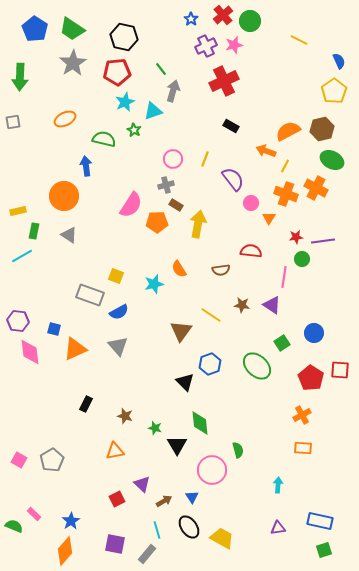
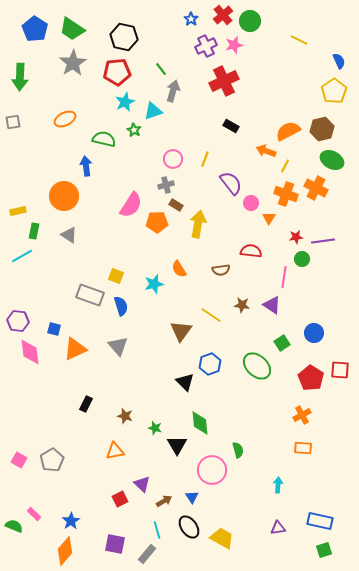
purple semicircle at (233, 179): moved 2 px left, 4 px down
blue semicircle at (119, 312): moved 2 px right, 6 px up; rotated 78 degrees counterclockwise
red square at (117, 499): moved 3 px right
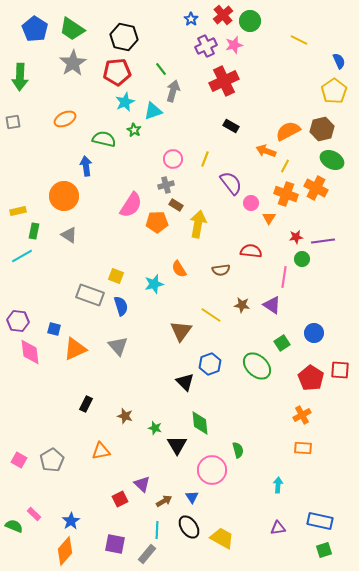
orange triangle at (115, 451): moved 14 px left
cyan line at (157, 530): rotated 18 degrees clockwise
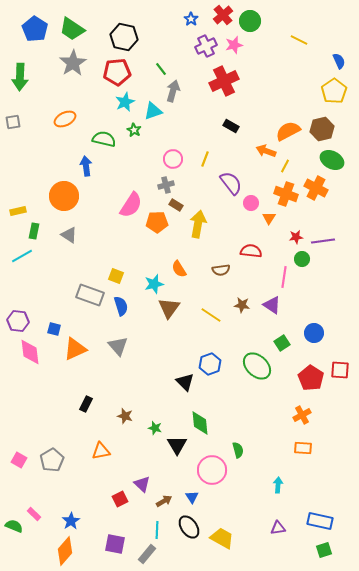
brown triangle at (181, 331): moved 12 px left, 23 px up
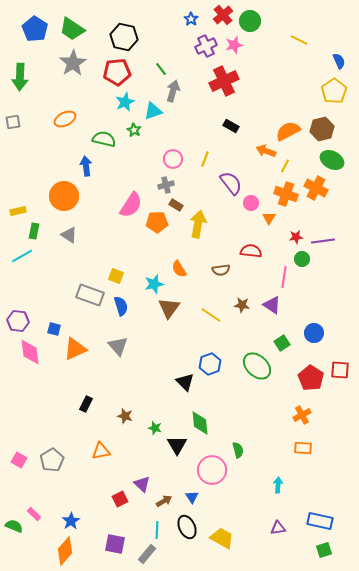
black ellipse at (189, 527): moved 2 px left; rotated 10 degrees clockwise
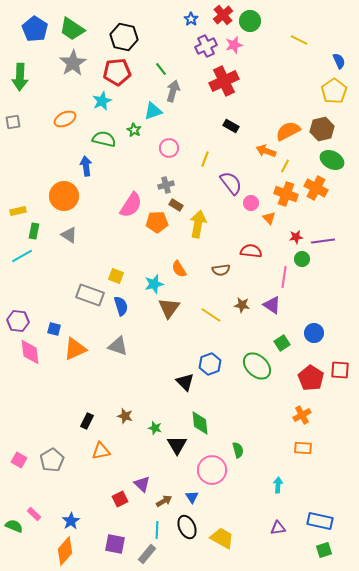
cyan star at (125, 102): moved 23 px left, 1 px up
pink circle at (173, 159): moved 4 px left, 11 px up
orange triangle at (269, 218): rotated 16 degrees counterclockwise
gray triangle at (118, 346): rotated 30 degrees counterclockwise
black rectangle at (86, 404): moved 1 px right, 17 px down
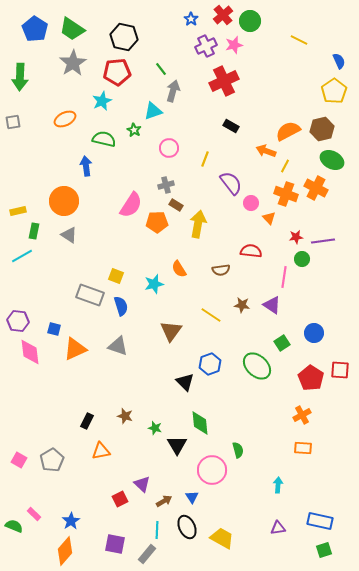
orange circle at (64, 196): moved 5 px down
brown triangle at (169, 308): moved 2 px right, 23 px down
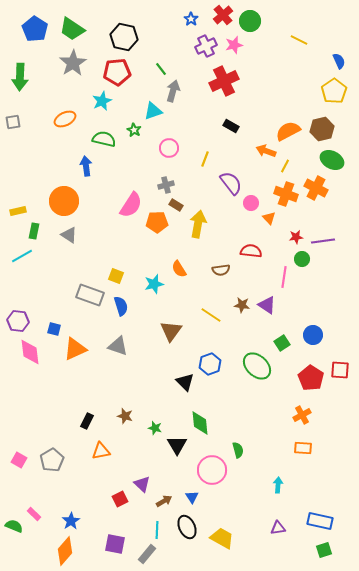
purple triangle at (272, 305): moved 5 px left
blue circle at (314, 333): moved 1 px left, 2 px down
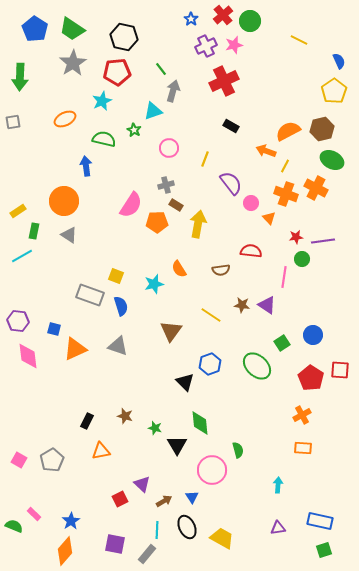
yellow rectangle at (18, 211): rotated 21 degrees counterclockwise
pink diamond at (30, 352): moved 2 px left, 4 px down
